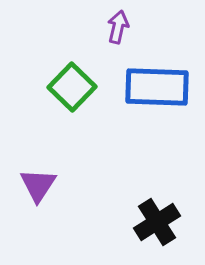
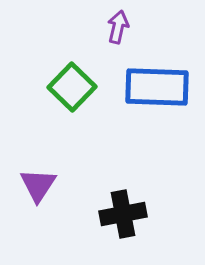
black cross: moved 34 px left, 8 px up; rotated 21 degrees clockwise
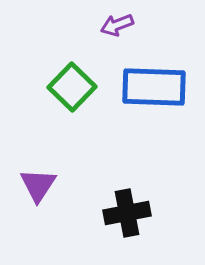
purple arrow: moved 1 px left, 2 px up; rotated 124 degrees counterclockwise
blue rectangle: moved 3 px left
black cross: moved 4 px right, 1 px up
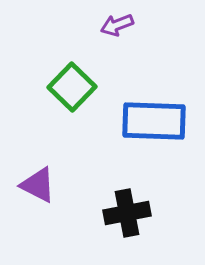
blue rectangle: moved 34 px down
purple triangle: rotated 36 degrees counterclockwise
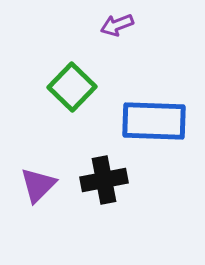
purple triangle: rotated 48 degrees clockwise
black cross: moved 23 px left, 33 px up
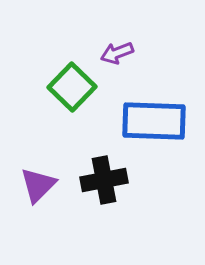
purple arrow: moved 28 px down
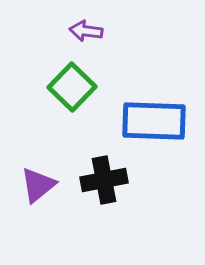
purple arrow: moved 31 px left, 22 px up; rotated 28 degrees clockwise
purple triangle: rotated 6 degrees clockwise
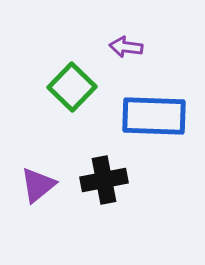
purple arrow: moved 40 px right, 16 px down
blue rectangle: moved 5 px up
